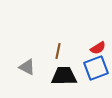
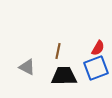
red semicircle: rotated 28 degrees counterclockwise
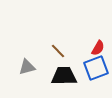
brown line: rotated 56 degrees counterclockwise
gray triangle: rotated 42 degrees counterclockwise
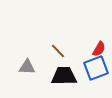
red semicircle: moved 1 px right, 1 px down
gray triangle: rotated 18 degrees clockwise
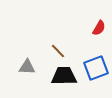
red semicircle: moved 21 px up
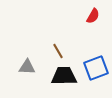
red semicircle: moved 6 px left, 12 px up
brown line: rotated 14 degrees clockwise
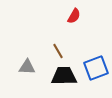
red semicircle: moved 19 px left
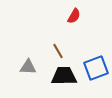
gray triangle: moved 1 px right
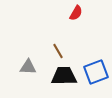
red semicircle: moved 2 px right, 3 px up
blue square: moved 4 px down
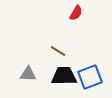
brown line: rotated 28 degrees counterclockwise
gray triangle: moved 7 px down
blue square: moved 6 px left, 5 px down
